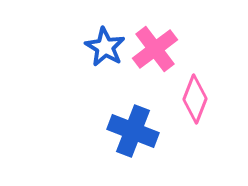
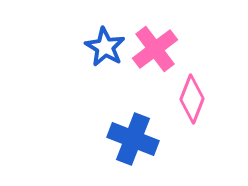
pink diamond: moved 3 px left
blue cross: moved 8 px down
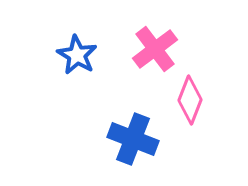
blue star: moved 28 px left, 8 px down
pink diamond: moved 2 px left, 1 px down
